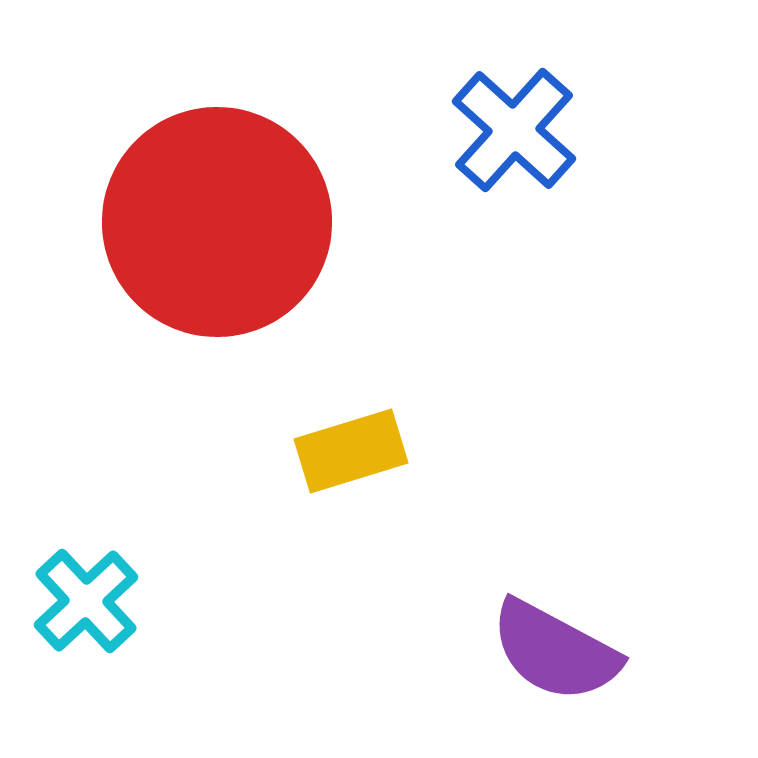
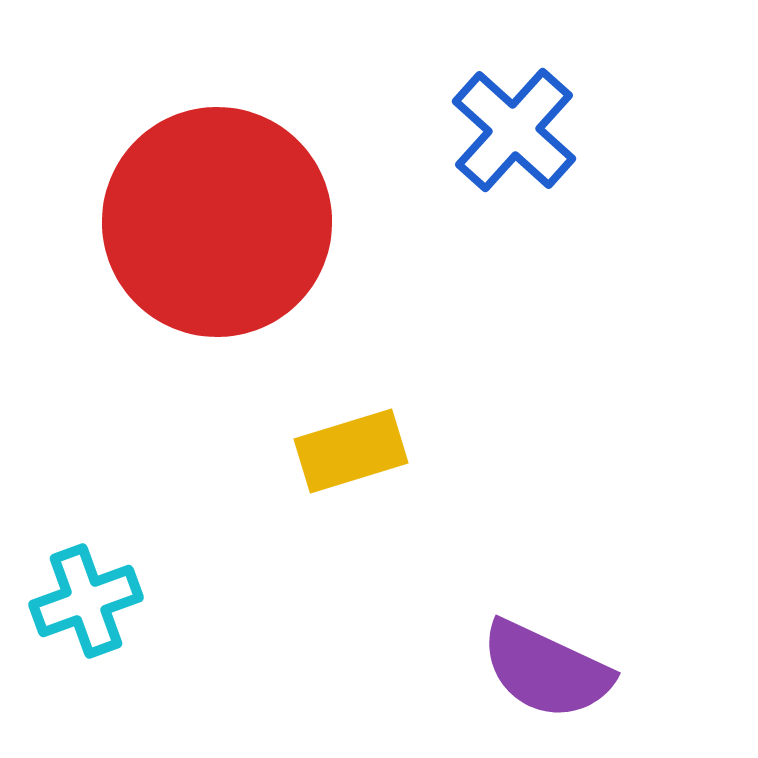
cyan cross: rotated 23 degrees clockwise
purple semicircle: moved 9 px left, 19 px down; rotated 3 degrees counterclockwise
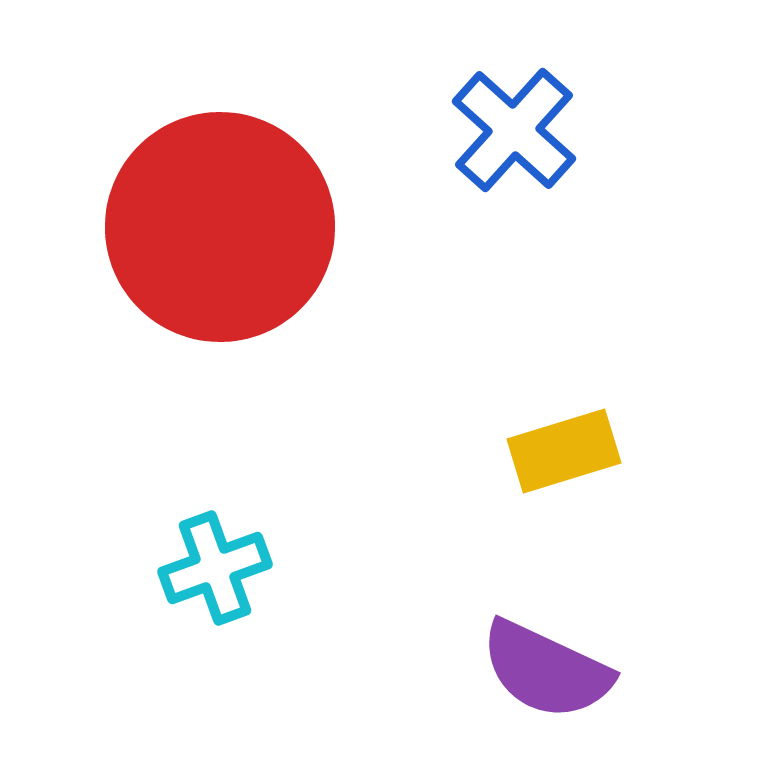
red circle: moved 3 px right, 5 px down
yellow rectangle: moved 213 px right
cyan cross: moved 129 px right, 33 px up
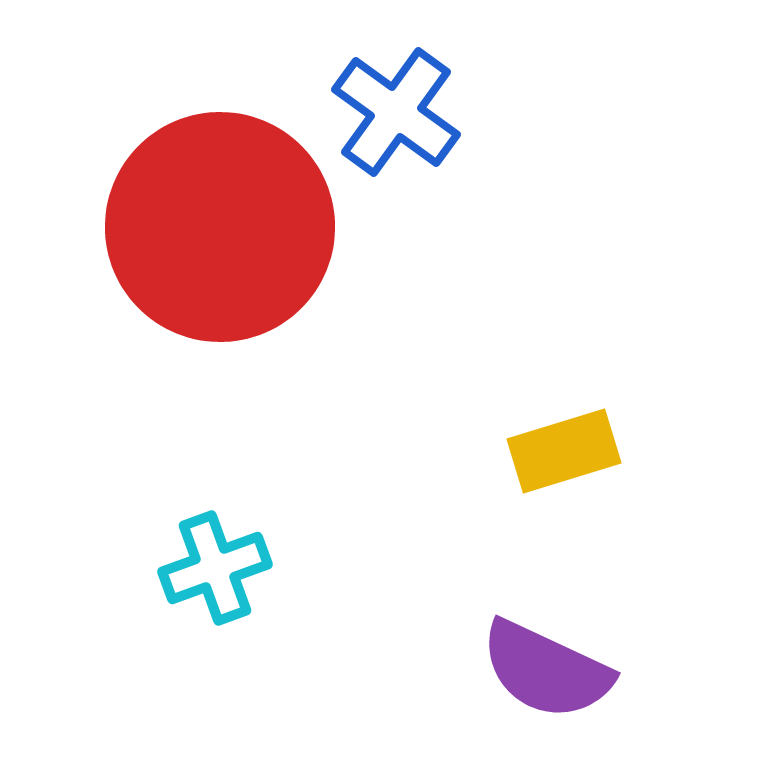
blue cross: moved 118 px left, 18 px up; rotated 6 degrees counterclockwise
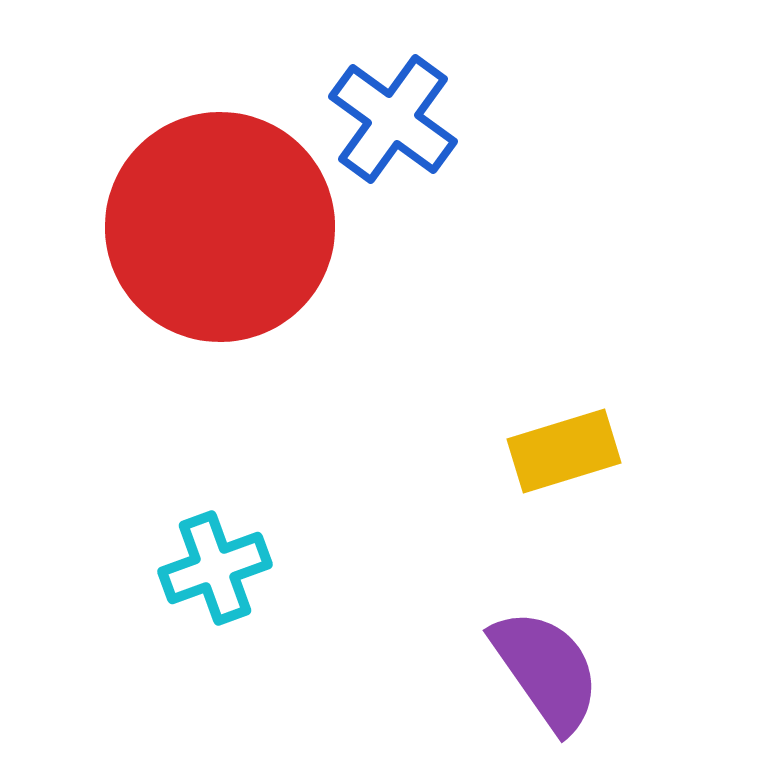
blue cross: moved 3 px left, 7 px down
purple semicircle: rotated 150 degrees counterclockwise
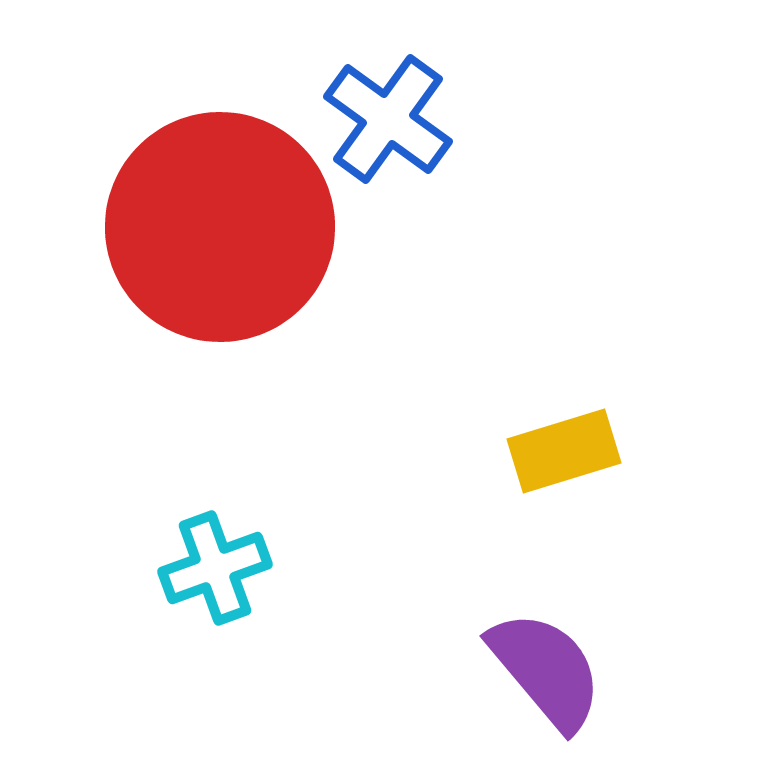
blue cross: moved 5 px left
purple semicircle: rotated 5 degrees counterclockwise
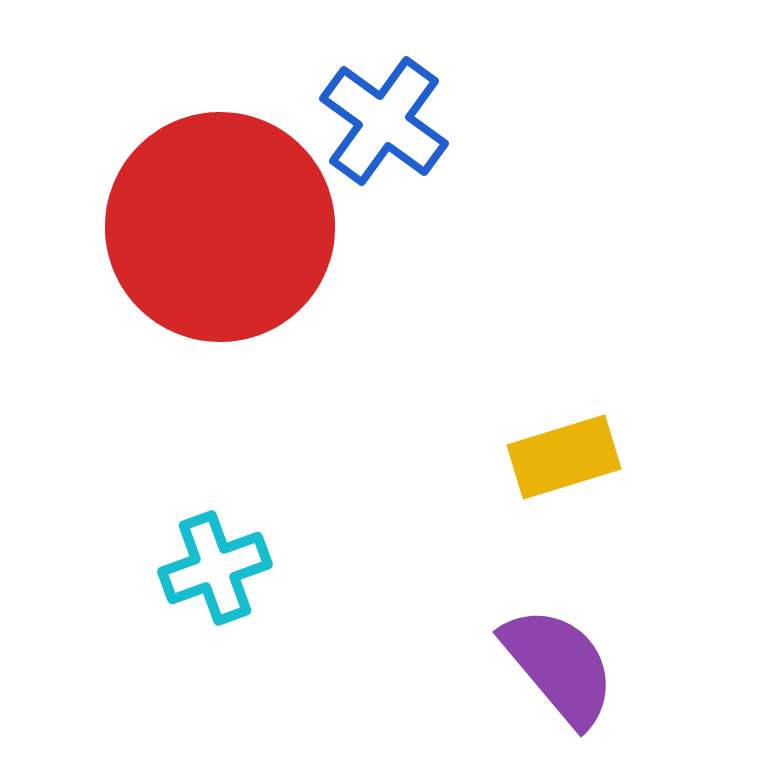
blue cross: moved 4 px left, 2 px down
yellow rectangle: moved 6 px down
purple semicircle: moved 13 px right, 4 px up
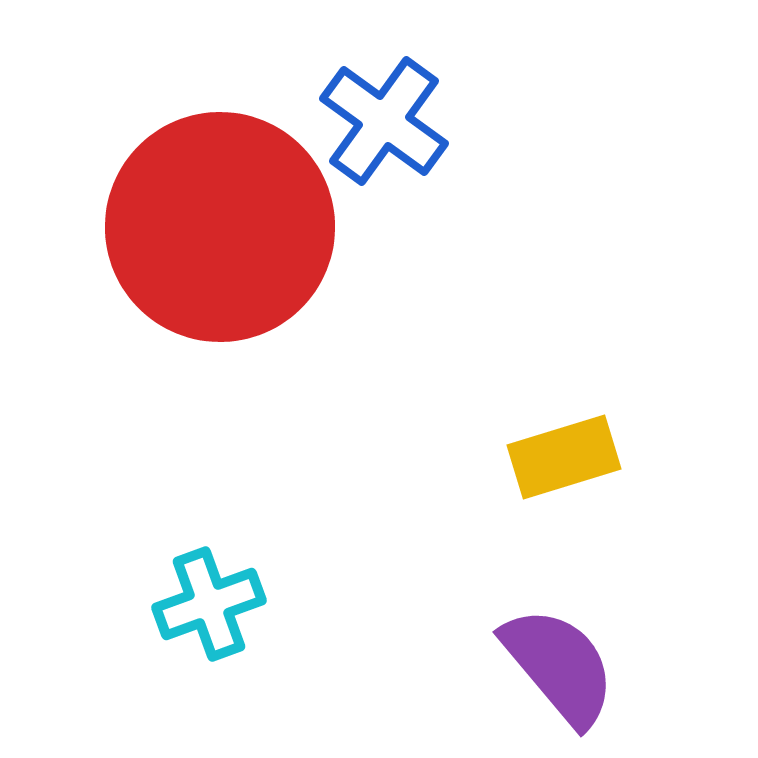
cyan cross: moved 6 px left, 36 px down
